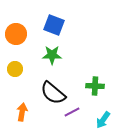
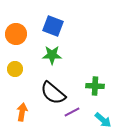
blue square: moved 1 px left, 1 px down
cyan arrow: rotated 84 degrees counterclockwise
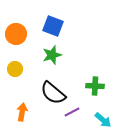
green star: rotated 18 degrees counterclockwise
